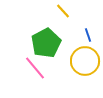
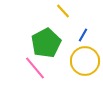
blue line: moved 5 px left; rotated 48 degrees clockwise
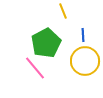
yellow line: rotated 21 degrees clockwise
blue line: rotated 32 degrees counterclockwise
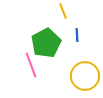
blue line: moved 6 px left
yellow circle: moved 15 px down
pink line: moved 4 px left, 3 px up; rotated 20 degrees clockwise
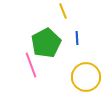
blue line: moved 3 px down
yellow circle: moved 1 px right, 1 px down
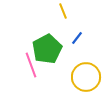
blue line: rotated 40 degrees clockwise
green pentagon: moved 1 px right, 6 px down
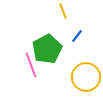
blue line: moved 2 px up
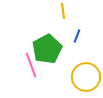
yellow line: rotated 14 degrees clockwise
blue line: rotated 16 degrees counterclockwise
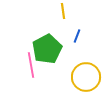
pink line: rotated 10 degrees clockwise
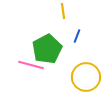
pink line: rotated 65 degrees counterclockwise
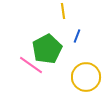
pink line: rotated 20 degrees clockwise
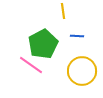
blue line: rotated 72 degrees clockwise
green pentagon: moved 4 px left, 5 px up
yellow circle: moved 4 px left, 6 px up
